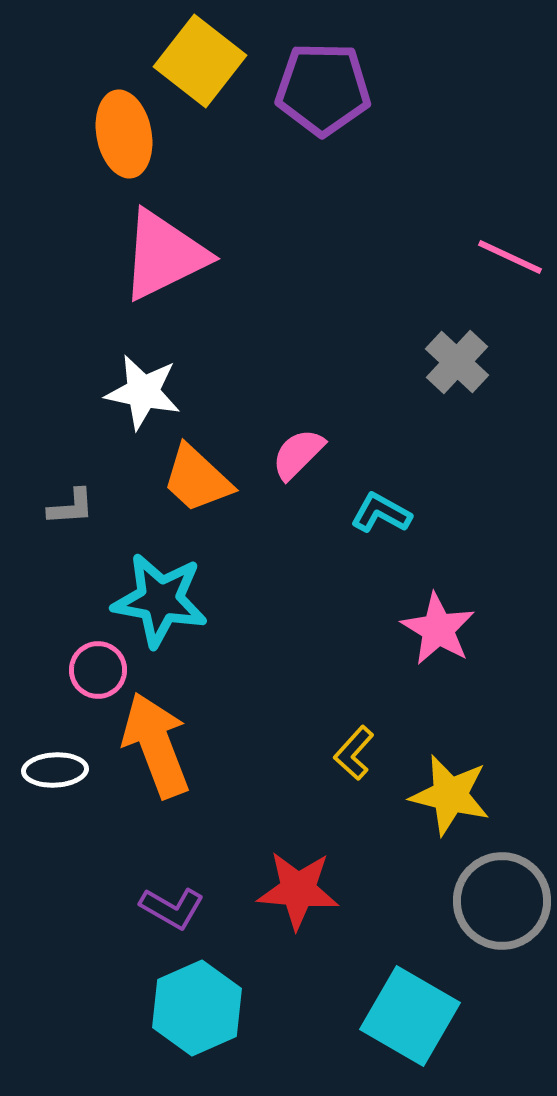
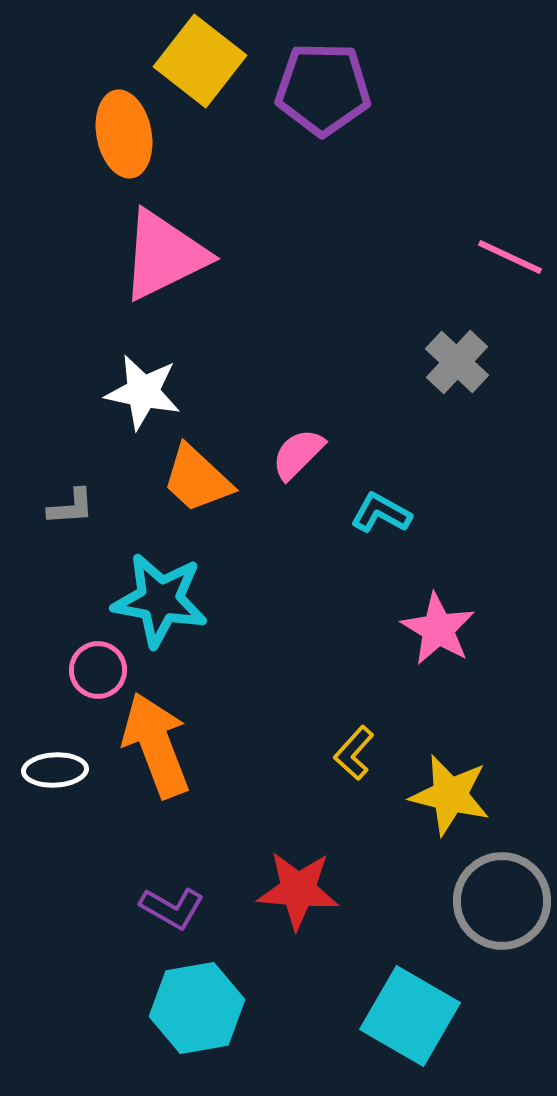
cyan hexagon: rotated 14 degrees clockwise
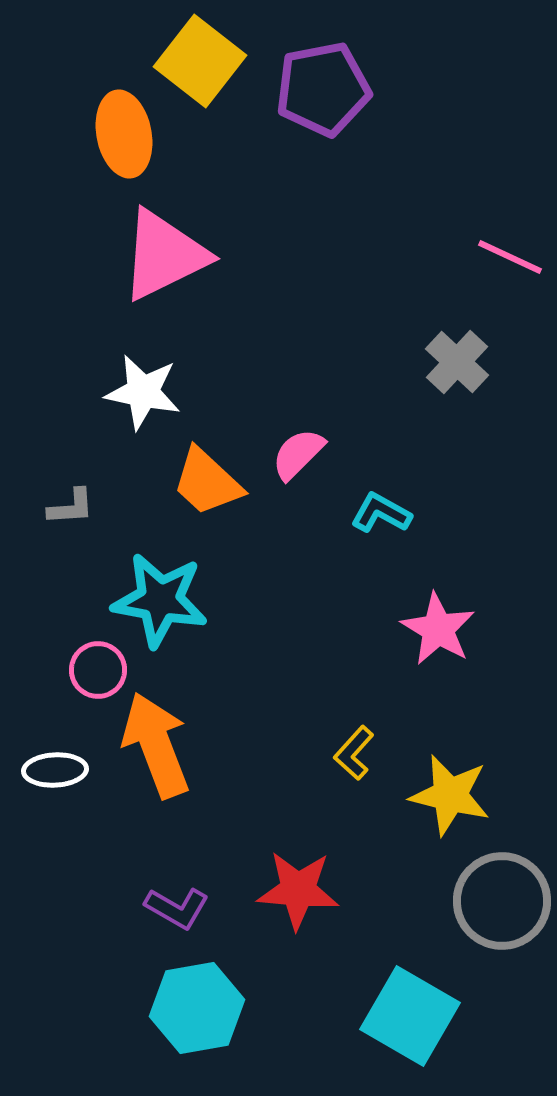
purple pentagon: rotated 12 degrees counterclockwise
orange trapezoid: moved 10 px right, 3 px down
purple L-shape: moved 5 px right
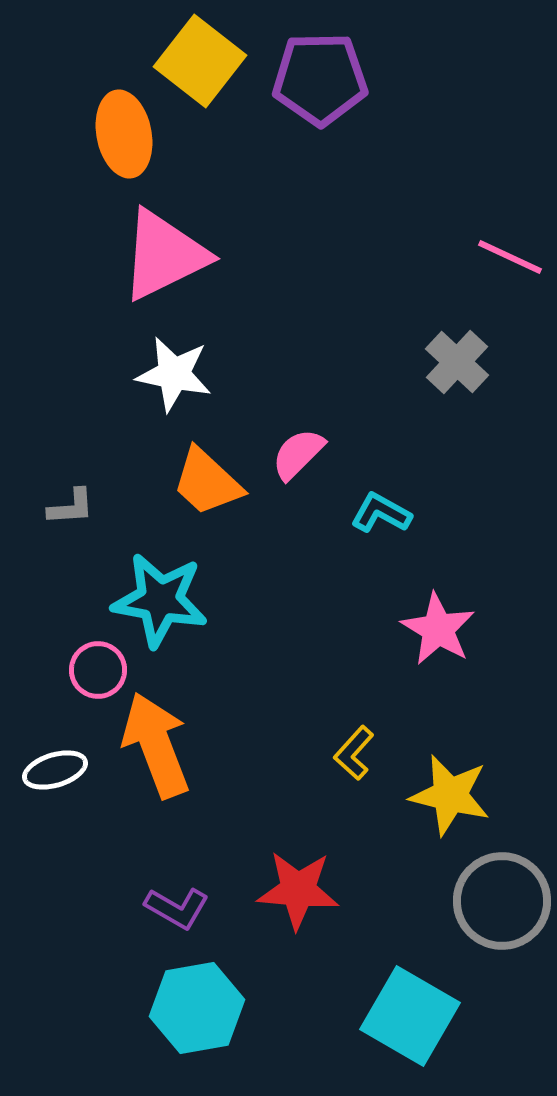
purple pentagon: moved 3 px left, 10 px up; rotated 10 degrees clockwise
white star: moved 31 px right, 18 px up
white ellipse: rotated 14 degrees counterclockwise
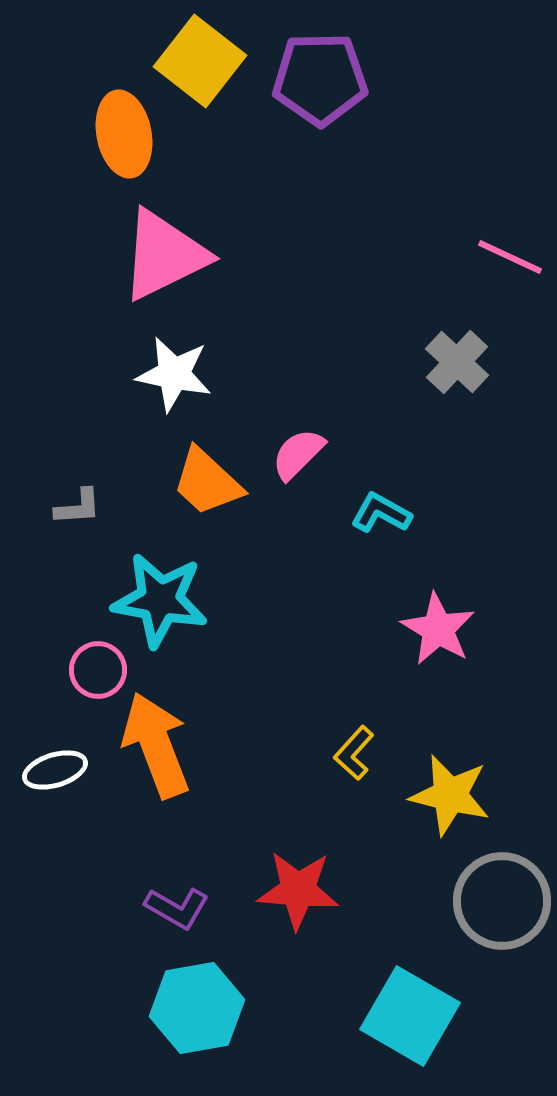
gray L-shape: moved 7 px right
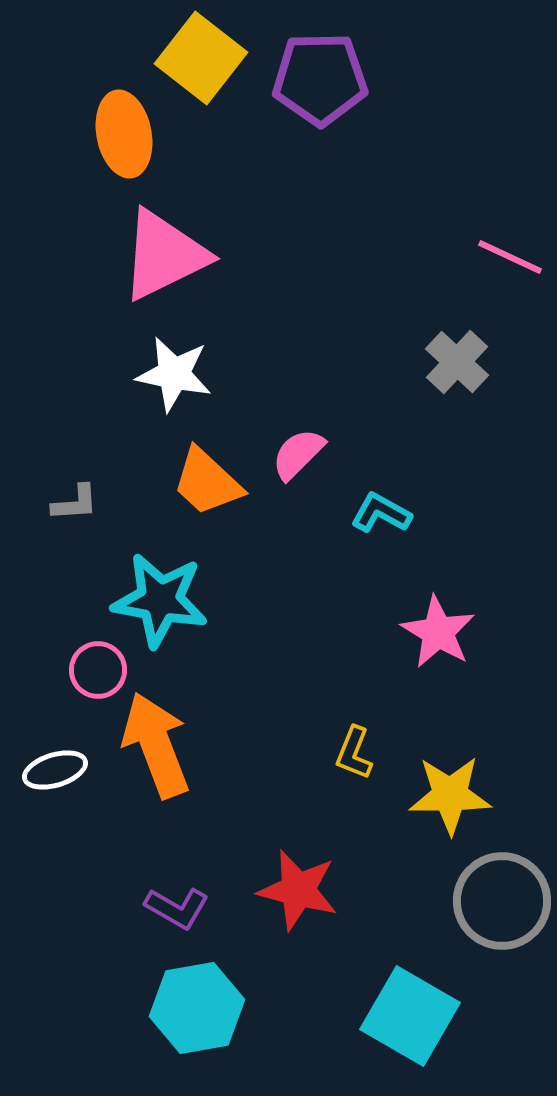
yellow square: moved 1 px right, 3 px up
gray L-shape: moved 3 px left, 4 px up
pink star: moved 3 px down
yellow L-shape: rotated 20 degrees counterclockwise
yellow star: rotated 14 degrees counterclockwise
red star: rotated 10 degrees clockwise
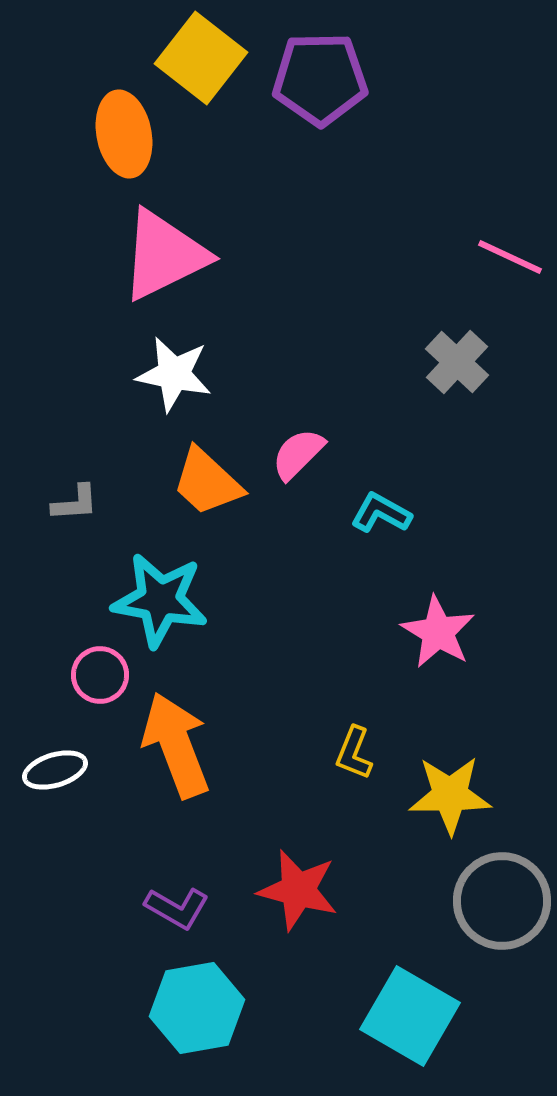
pink circle: moved 2 px right, 5 px down
orange arrow: moved 20 px right
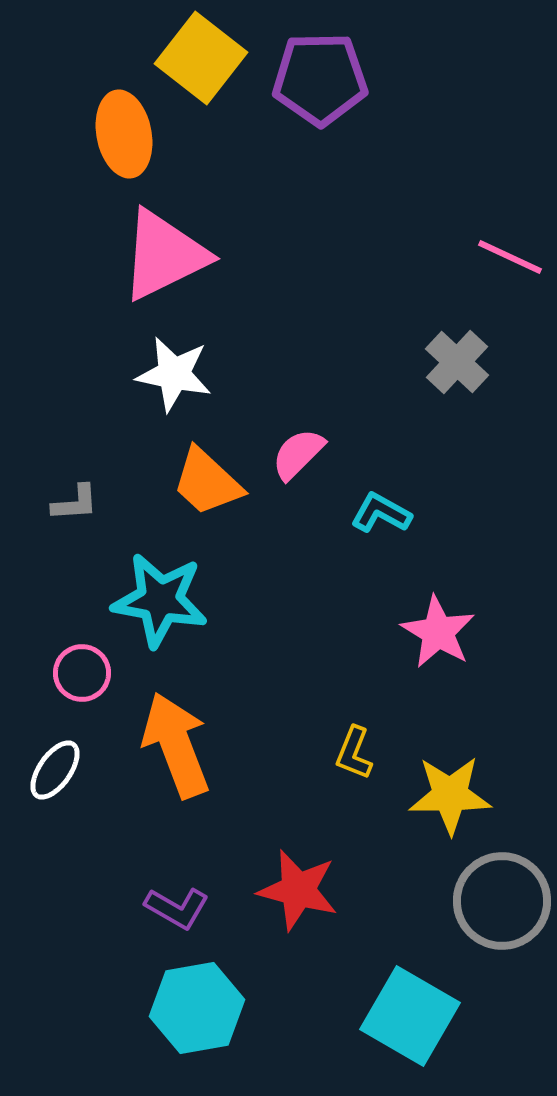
pink circle: moved 18 px left, 2 px up
white ellipse: rotated 38 degrees counterclockwise
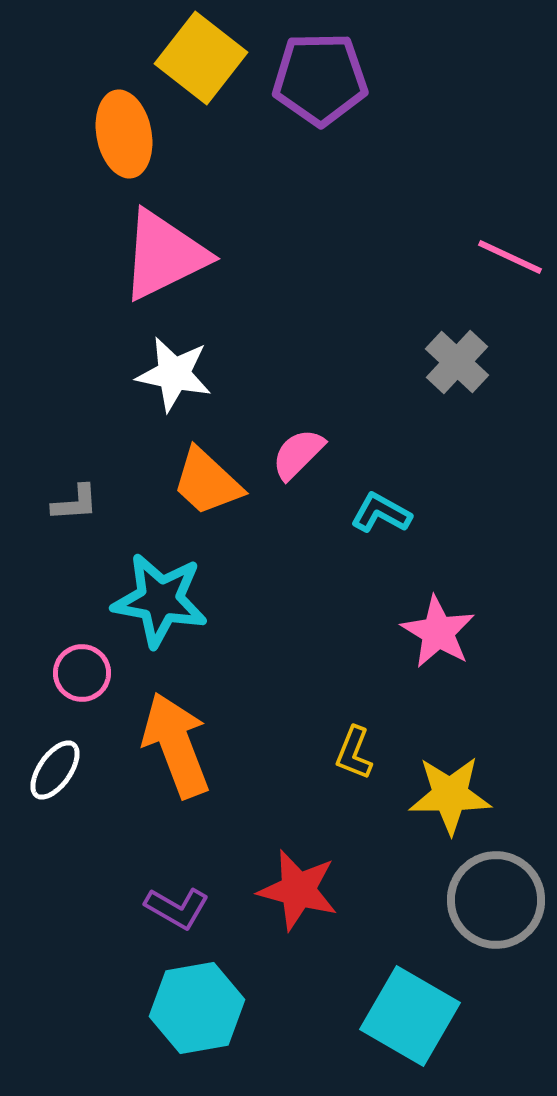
gray circle: moved 6 px left, 1 px up
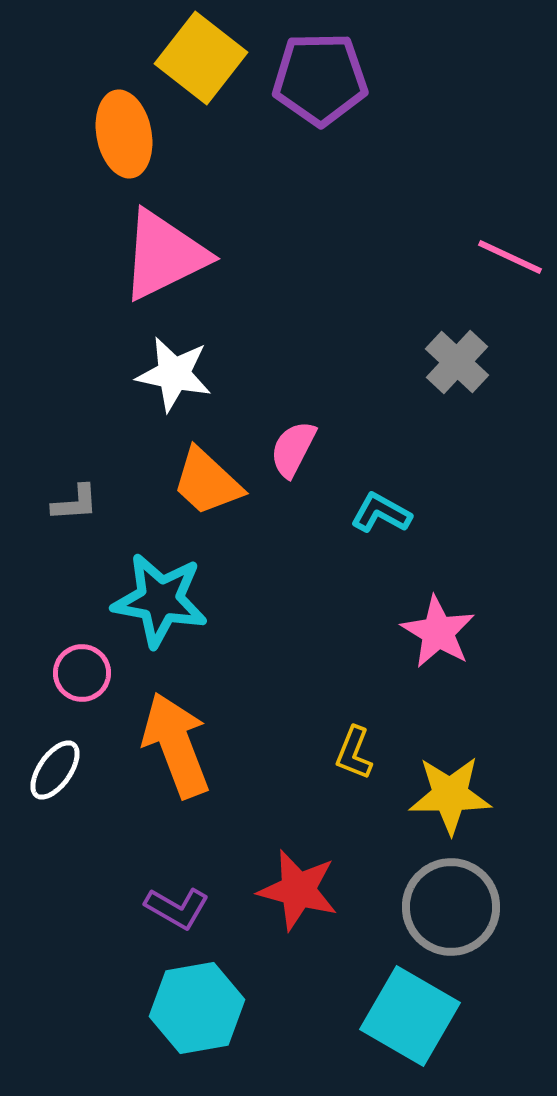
pink semicircle: moved 5 px left, 5 px up; rotated 18 degrees counterclockwise
gray circle: moved 45 px left, 7 px down
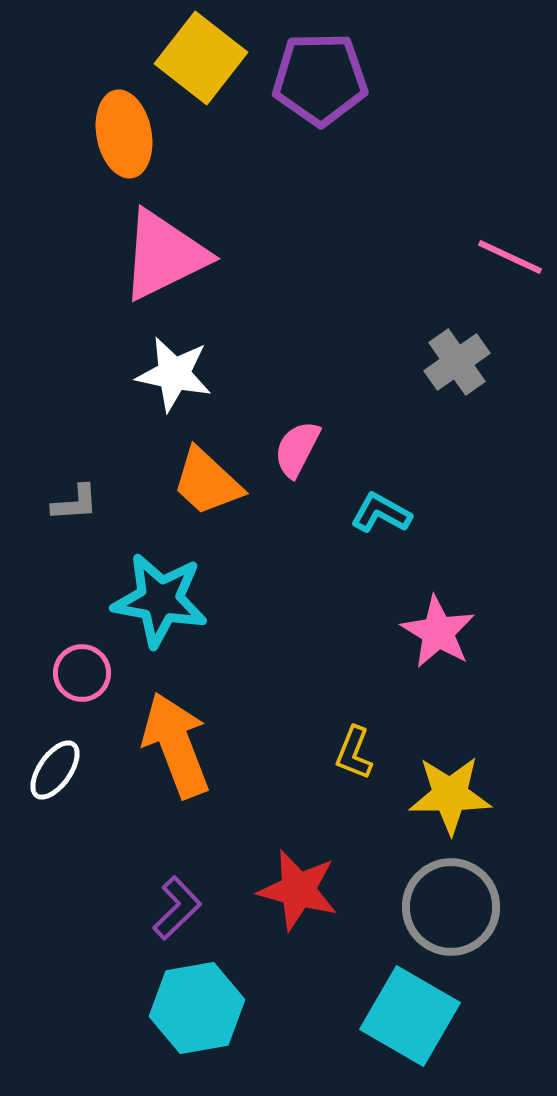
gray cross: rotated 12 degrees clockwise
pink semicircle: moved 4 px right
purple L-shape: rotated 74 degrees counterclockwise
